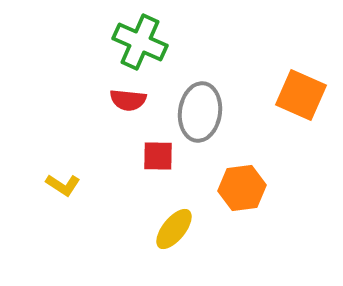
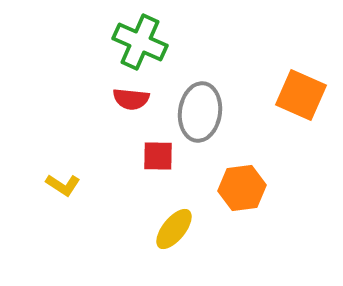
red semicircle: moved 3 px right, 1 px up
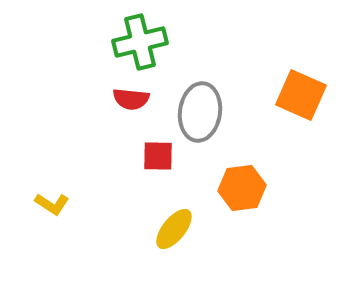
green cross: rotated 38 degrees counterclockwise
yellow L-shape: moved 11 px left, 19 px down
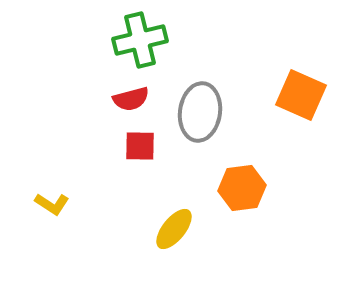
green cross: moved 2 px up
red semicircle: rotated 21 degrees counterclockwise
red square: moved 18 px left, 10 px up
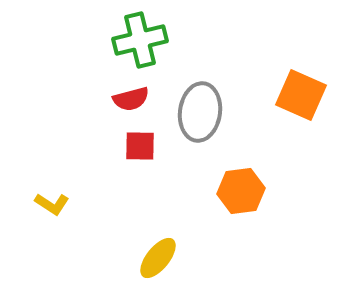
orange hexagon: moved 1 px left, 3 px down
yellow ellipse: moved 16 px left, 29 px down
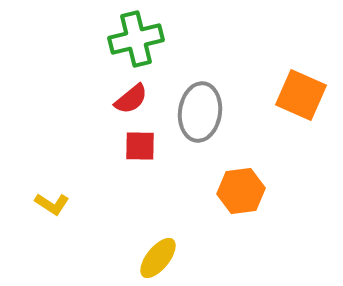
green cross: moved 4 px left, 1 px up
red semicircle: rotated 24 degrees counterclockwise
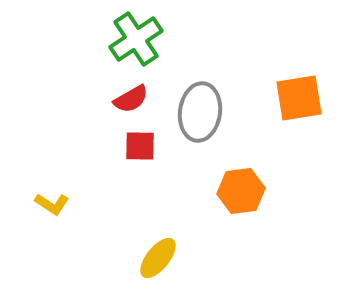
green cross: rotated 20 degrees counterclockwise
orange square: moved 2 px left, 3 px down; rotated 33 degrees counterclockwise
red semicircle: rotated 9 degrees clockwise
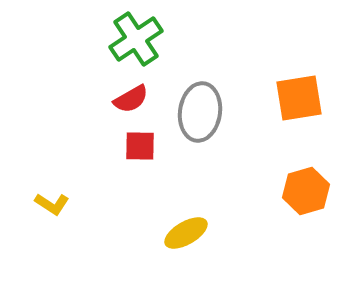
orange hexagon: moved 65 px right; rotated 9 degrees counterclockwise
yellow ellipse: moved 28 px right, 25 px up; rotated 21 degrees clockwise
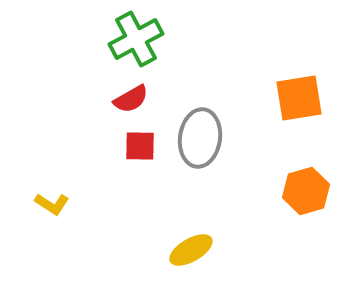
green cross: rotated 6 degrees clockwise
gray ellipse: moved 26 px down
yellow ellipse: moved 5 px right, 17 px down
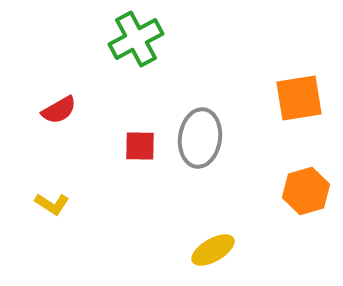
red semicircle: moved 72 px left, 11 px down
yellow ellipse: moved 22 px right
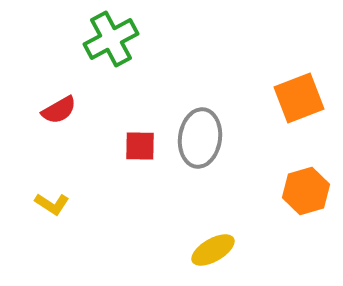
green cross: moved 25 px left
orange square: rotated 12 degrees counterclockwise
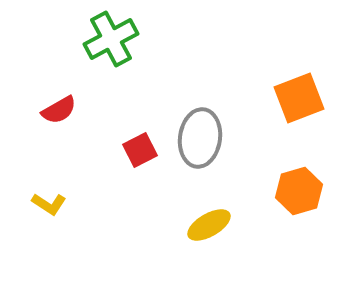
red square: moved 4 px down; rotated 28 degrees counterclockwise
orange hexagon: moved 7 px left
yellow L-shape: moved 3 px left
yellow ellipse: moved 4 px left, 25 px up
